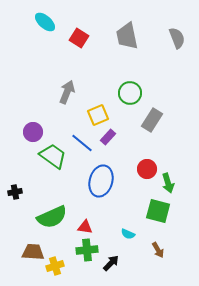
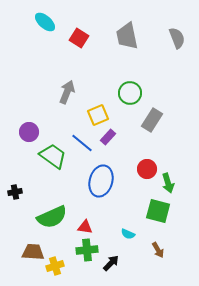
purple circle: moved 4 px left
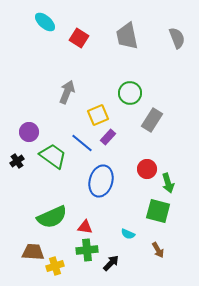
black cross: moved 2 px right, 31 px up; rotated 24 degrees counterclockwise
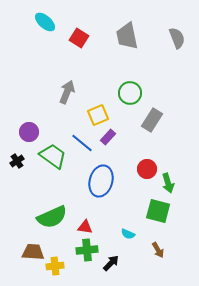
yellow cross: rotated 12 degrees clockwise
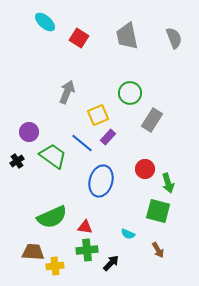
gray semicircle: moved 3 px left
red circle: moved 2 px left
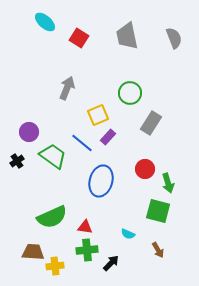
gray arrow: moved 4 px up
gray rectangle: moved 1 px left, 3 px down
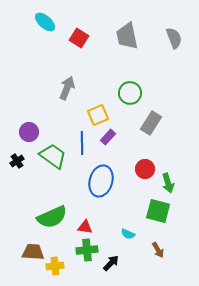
blue line: rotated 50 degrees clockwise
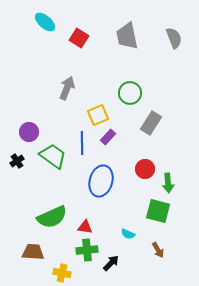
green arrow: rotated 12 degrees clockwise
yellow cross: moved 7 px right, 7 px down; rotated 18 degrees clockwise
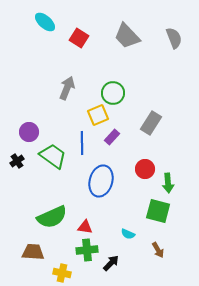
gray trapezoid: rotated 32 degrees counterclockwise
green circle: moved 17 px left
purple rectangle: moved 4 px right
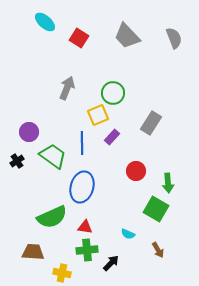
red circle: moved 9 px left, 2 px down
blue ellipse: moved 19 px left, 6 px down
green square: moved 2 px left, 2 px up; rotated 15 degrees clockwise
